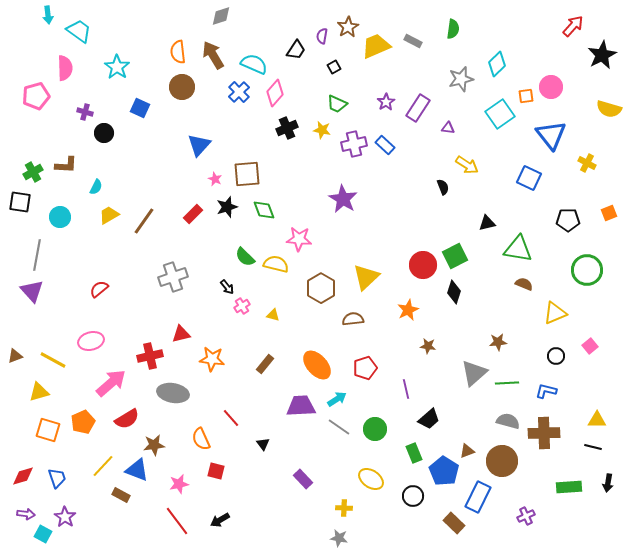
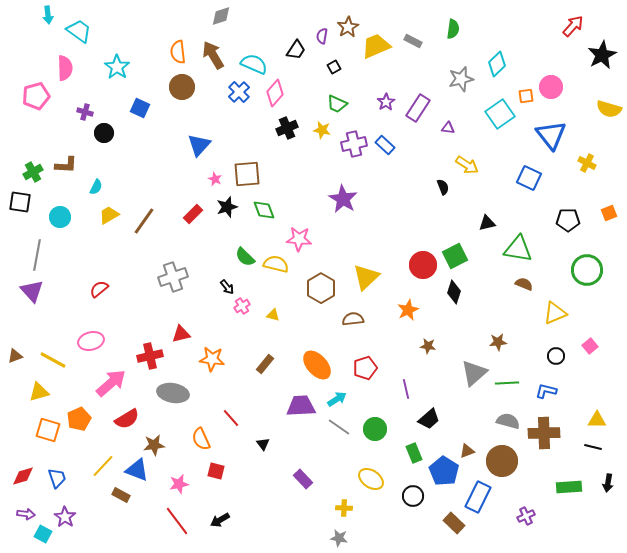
orange pentagon at (83, 422): moved 4 px left, 3 px up
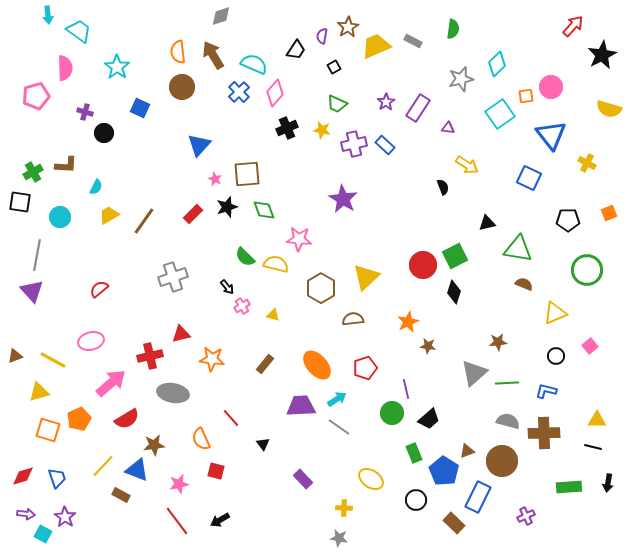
orange star at (408, 310): moved 12 px down
green circle at (375, 429): moved 17 px right, 16 px up
black circle at (413, 496): moved 3 px right, 4 px down
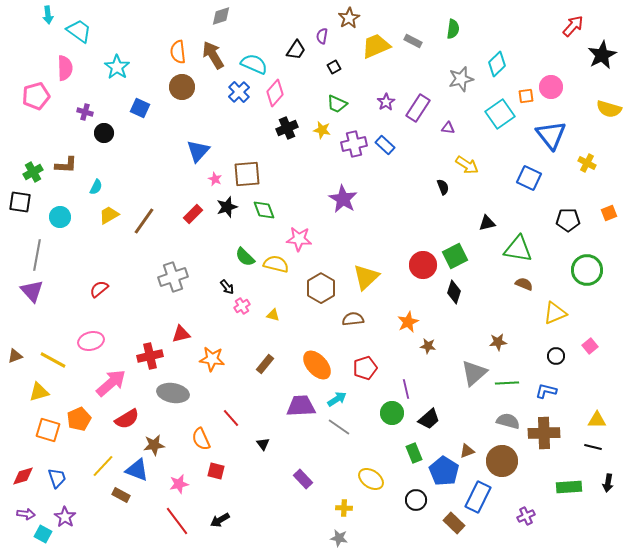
brown star at (348, 27): moved 1 px right, 9 px up
blue triangle at (199, 145): moved 1 px left, 6 px down
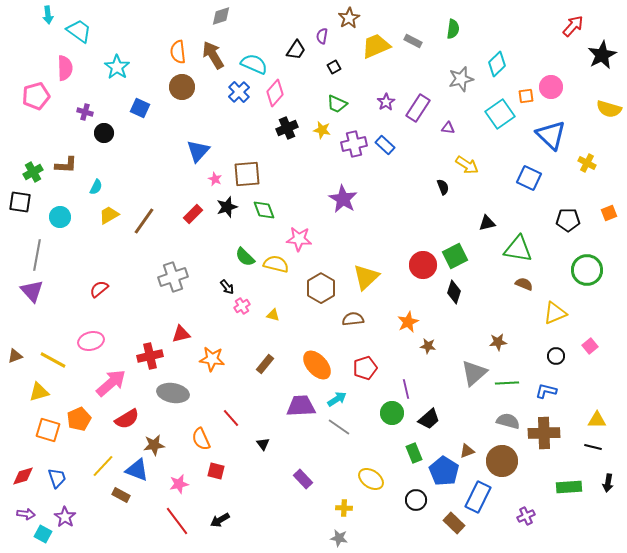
blue triangle at (551, 135): rotated 8 degrees counterclockwise
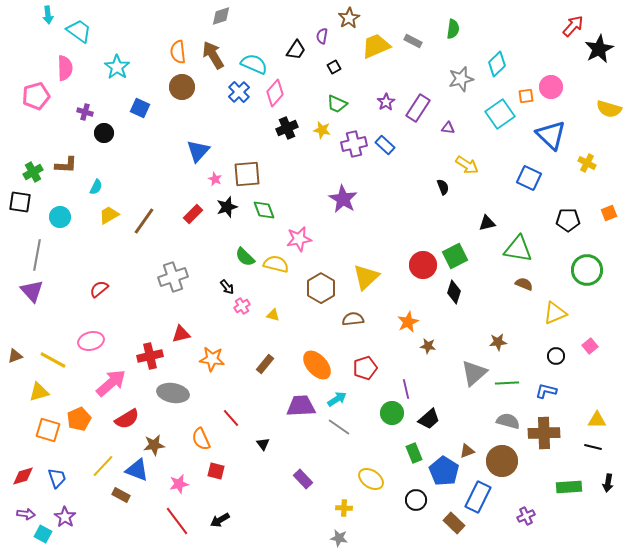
black star at (602, 55): moved 3 px left, 6 px up
pink star at (299, 239): rotated 15 degrees counterclockwise
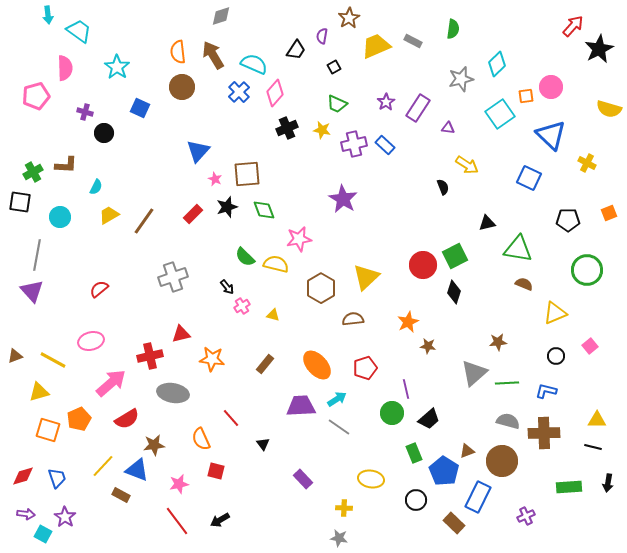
yellow ellipse at (371, 479): rotated 25 degrees counterclockwise
